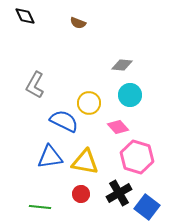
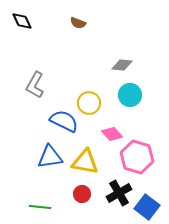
black diamond: moved 3 px left, 5 px down
pink diamond: moved 6 px left, 7 px down
red circle: moved 1 px right
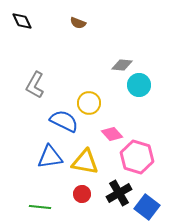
cyan circle: moved 9 px right, 10 px up
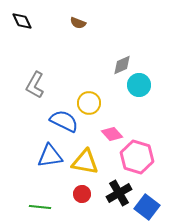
gray diamond: rotated 30 degrees counterclockwise
blue triangle: moved 1 px up
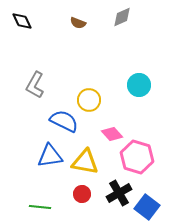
gray diamond: moved 48 px up
yellow circle: moved 3 px up
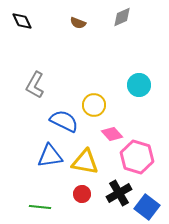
yellow circle: moved 5 px right, 5 px down
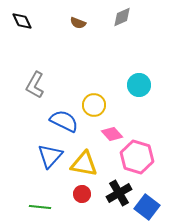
blue triangle: rotated 40 degrees counterclockwise
yellow triangle: moved 1 px left, 2 px down
